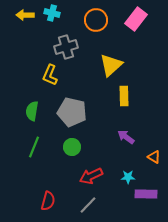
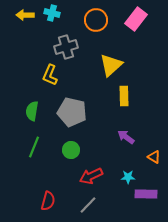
green circle: moved 1 px left, 3 px down
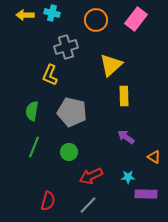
green circle: moved 2 px left, 2 px down
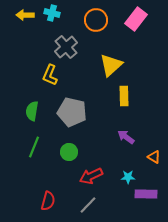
gray cross: rotated 25 degrees counterclockwise
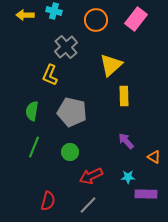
cyan cross: moved 2 px right, 2 px up
purple arrow: moved 4 px down; rotated 12 degrees clockwise
green circle: moved 1 px right
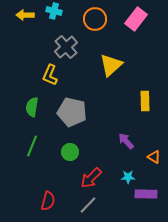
orange circle: moved 1 px left, 1 px up
yellow rectangle: moved 21 px right, 5 px down
green semicircle: moved 4 px up
green line: moved 2 px left, 1 px up
red arrow: moved 2 px down; rotated 20 degrees counterclockwise
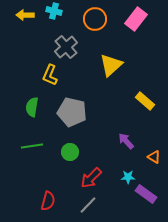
yellow rectangle: rotated 48 degrees counterclockwise
green line: rotated 60 degrees clockwise
purple rectangle: rotated 35 degrees clockwise
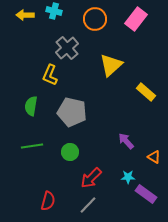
gray cross: moved 1 px right, 1 px down
yellow rectangle: moved 1 px right, 9 px up
green semicircle: moved 1 px left, 1 px up
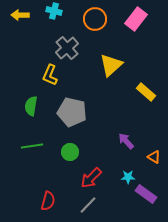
yellow arrow: moved 5 px left
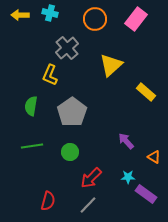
cyan cross: moved 4 px left, 2 px down
gray pentagon: rotated 24 degrees clockwise
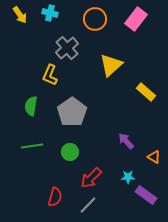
yellow arrow: rotated 126 degrees counterclockwise
purple rectangle: moved 1 px down
red semicircle: moved 7 px right, 4 px up
